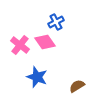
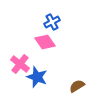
blue cross: moved 4 px left
pink cross: moved 19 px down
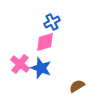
pink diamond: rotated 70 degrees counterclockwise
blue star: moved 4 px right, 9 px up
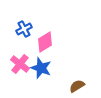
blue cross: moved 28 px left, 7 px down
pink diamond: rotated 15 degrees counterclockwise
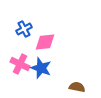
pink diamond: rotated 25 degrees clockwise
pink cross: rotated 12 degrees counterclockwise
brown semicircle: moved 1 px down; rotated 42 degrees clockwise
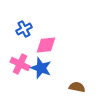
pink diamond: moved 1 px right, 3 px down
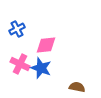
blue cross: moved 7 px left
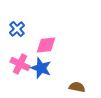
blue cross: rotated 14 degrees counterclockwise
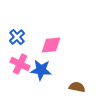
blue cross: moved 8 px down
pink diamond: moved 5 px right
blue star: moved 2 px down; rotated 15 degrees counterclockwise
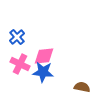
pink diamond: moved 7 px left, 11 px down
blue star: moved 2 px right, 2 px down
brown semicircle: moved 5 px right
